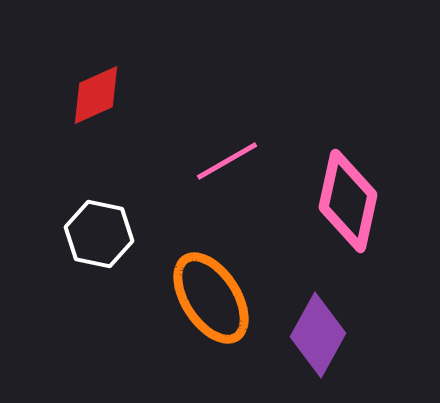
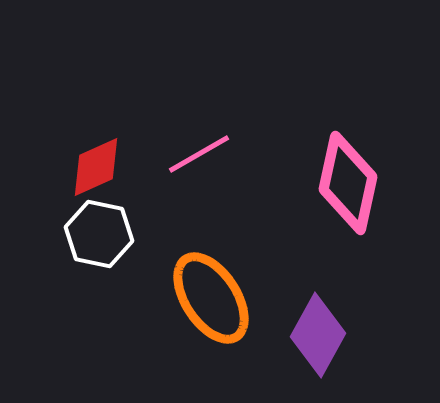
red diamond: moved 72 px down
pink line: moved 28 px left, 7 px up
pink diamond: moved 18 px up
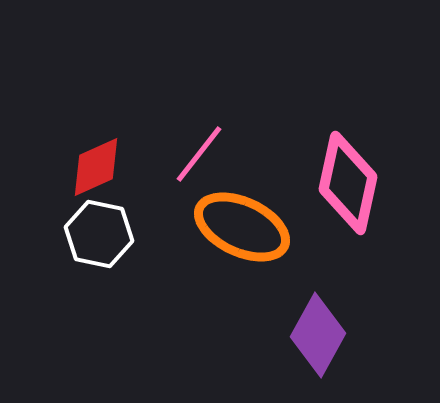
pink line: rotated 22 degrees counterclockwise
orange ellipse: moved 31 px right, 71 px up; rotated 32 degrees counterclockwise
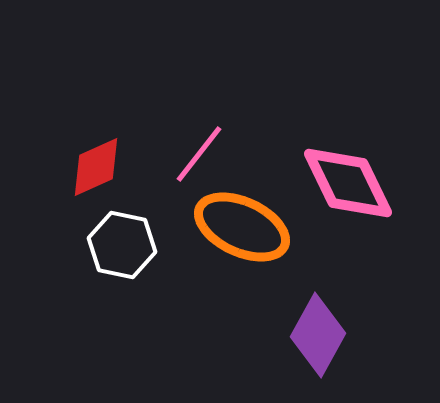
pink diamond: rotated 38 degrees counterclockwise
white hexagon: moved 23 px right, 11 px down
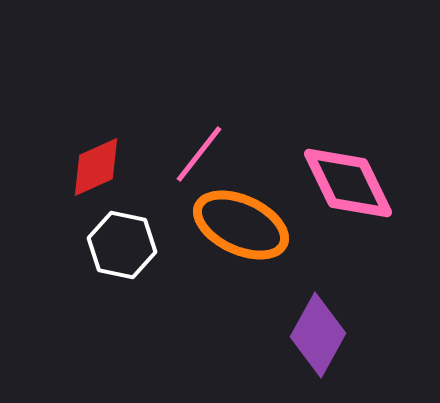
orange ellipse: moved 1 px left, 2 px up
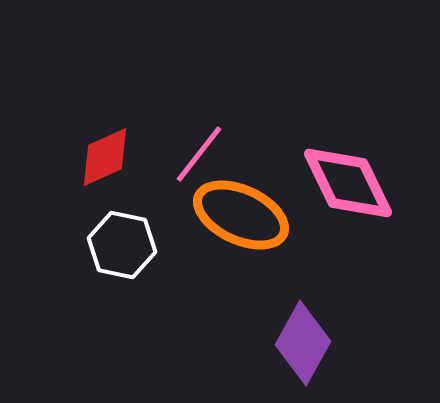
red diamond: moved 9 px right, 10 px up
orange ellipse: moved 10 px up
purple diamond: moved 15 px left, 8 px down
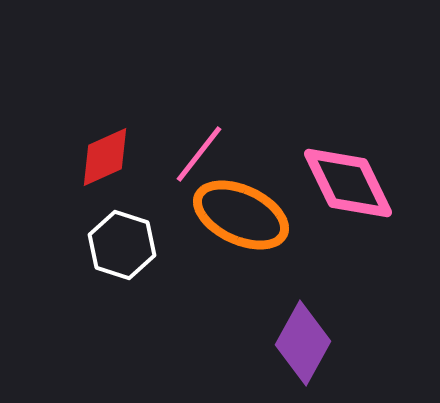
white hexagon: rotated 6 degrees clockwise
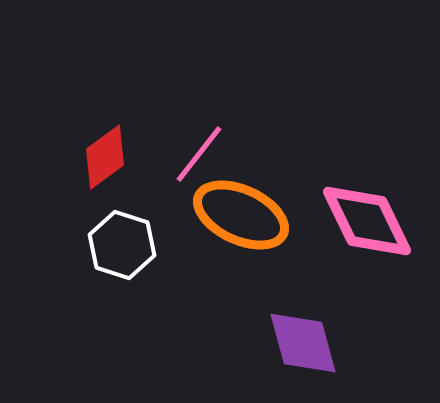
red diamond: rotated 12 degrees counterclockwise
pink diamond: moved 19 px right, 38 px down
purple diamond: rotated 44 degrees counterclockwise
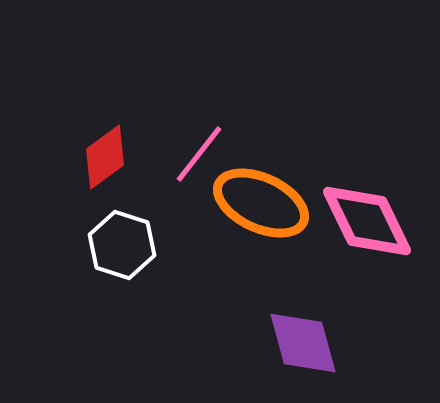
orange ellipse: moved 20 px right, 12 px up
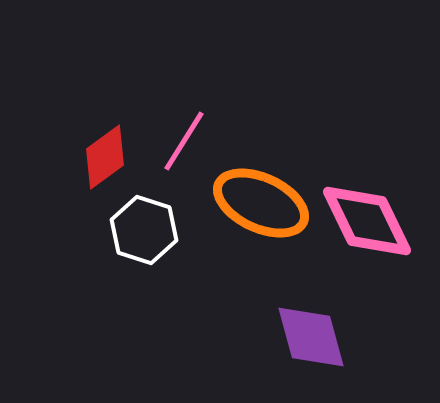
pink line: moved 15 px left, 13 px up; rotated 6 degrees counterclockwise
white hexagon: moved 22 px right, 15 px up
purple diamond: moved 8 px right, 6 px up
